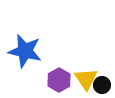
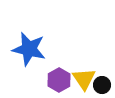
blue star: moved 4 px right, 2 px up
yellow triangle: moved 2 px left
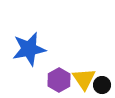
blue star: rotated 24 degrees counterclockwise
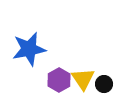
yellow triangle: moved 1 px left
black circle: moved 2 px right, 1 px up
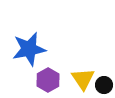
purple hexagon: moved 11 px left
black circle: moved 1 px down
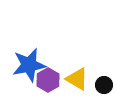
blue star: moved 16 px down
yellow triangle: moved 6 px left; rotated 25 degrees counterclockwise
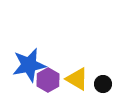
black circle: moved 1 px left, 1 px up
